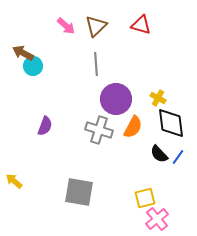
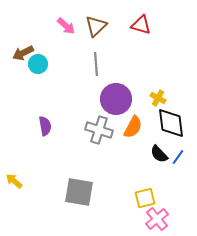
brown arrow: rotated 55 degrees counterclockwise
cyan circle: moved 5 px right, 2 px up
purple semicircle: rotated 30 degrees counterclockwise
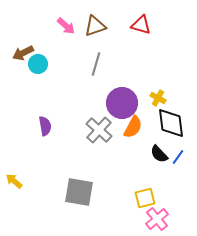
brown triangle: moved 1 px left; rotated 25 degrees clockwise
gray line: rotated 20 degrees clockwise
purple circle: moved 6 px right, 4 px down
gray cross: rotated 24 degrees clockwise
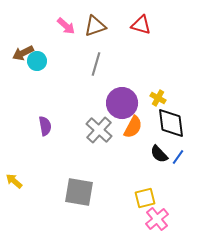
cyan circle: moved 1 px left, 3 px up
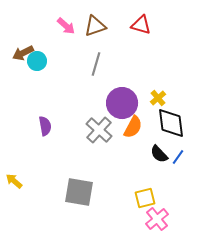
yellow cross: rotated 21 degrees clockwise
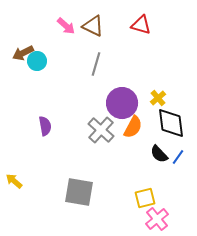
brown triangle: moved 2 px left; rotated 45 degrees clockwise
gray cross: moved 2 px right
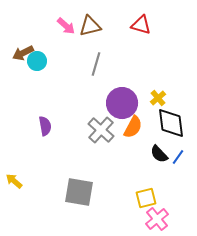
brown triangle: moved 3 px left; rotated 40 degrees counterclockwise
yellow square: moved 1 px right
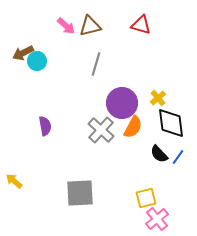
gray square: moved 1 px right, 1 px down; rotated 12 degrees counterclockwise
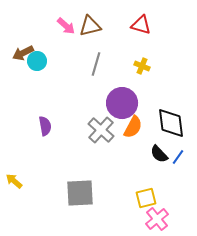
yellow cross: moved 16 px left, 32 px up; rotated 28 degrees counterclockwise
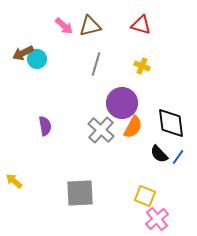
pink arrow: moved 2 px left
cyan circle: moved 2 px up
yellow square: moved 1 px left, 2 px up; rotated 35 degrees clockwise
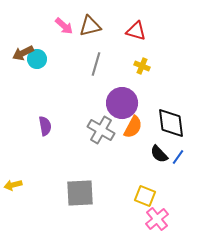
red triangle: moved 5 px left, 6 px down
gray cross: rotated 12 degrees counterclockwise
yellow arrow: moved 1 px left, 4 px down; rotated 54 degrees counterclockwise
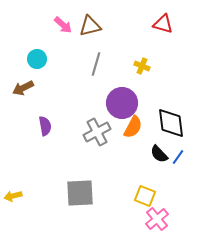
pink arrow: moved 1 px left, 1 px up
red triangle: moved 27 px right, 7 px up
brown arrow: moved 35 px down
gray cross: moved 4 px left, 2 px down; rotated 32 degrees clockwise
yellow arrow: moved 11 px down
